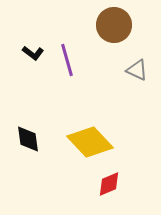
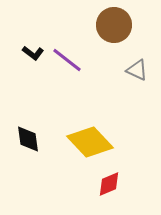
purple line: rotated 36 degrees counterclockwise
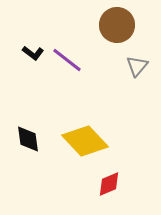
brown circle: moved 3 px right
gray triangle: moved 4 px up; rotated 45 degrees clockwise
yellow diamond: moved 5 px left, 1 px up
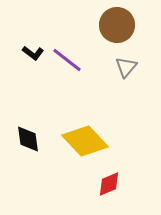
gray triangle: moved 11 px left, 1 px down
